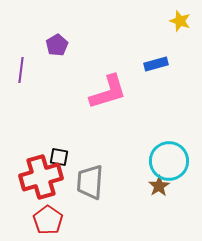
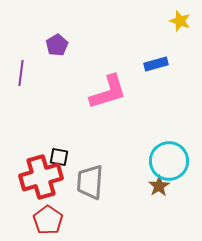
purple line: moved 3 px down
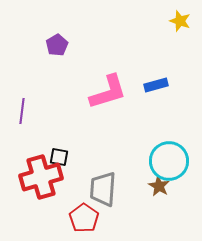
blue rectangle: moved 21 px down
purple line: moved 1 px right, 38 px down
gray trapezoid: moved 13 px right, 7 px down
brown star: rotated 10 degrees counterclockwise
red pentagon: moved 36 px right, 2 px up
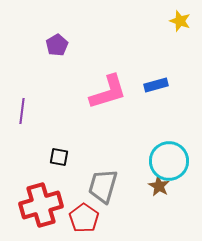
red cross: moved 28 px down
gray trapezoid: moved 3 px up; rotated 12 degrees clockwise
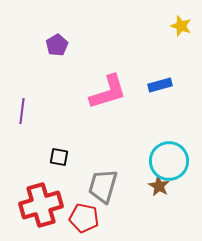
yellow star: moved 1 px right, 5 px down
blue rectangle: moved 4 px right
red pentagon: rotated 24 degrees counterclockwise
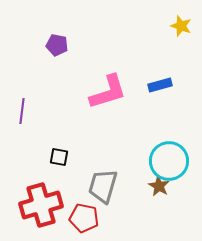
purple pentagon: rotated 30 degrees counterclockwise
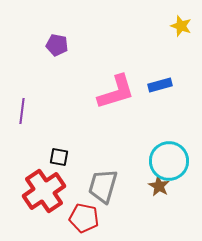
pink L-shape: moved 8 px right
red cross: moved 3 px right, 14 px up; rotated 18 degrees counterclockwise
